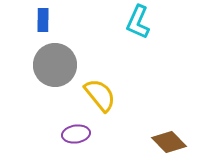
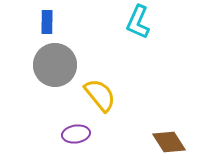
blue rectangle: moved 4 px right, 2 px down
brown diamond: rotated 12 degrees clockwise
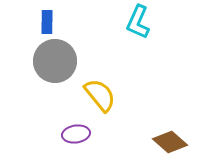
gray circle: moved 4 px up
brown diamond: moved 1 px right; rotated 16 degrees counterclockwise
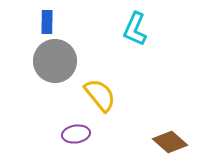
cyan L-shape: moved 3 px left, 7 px down
